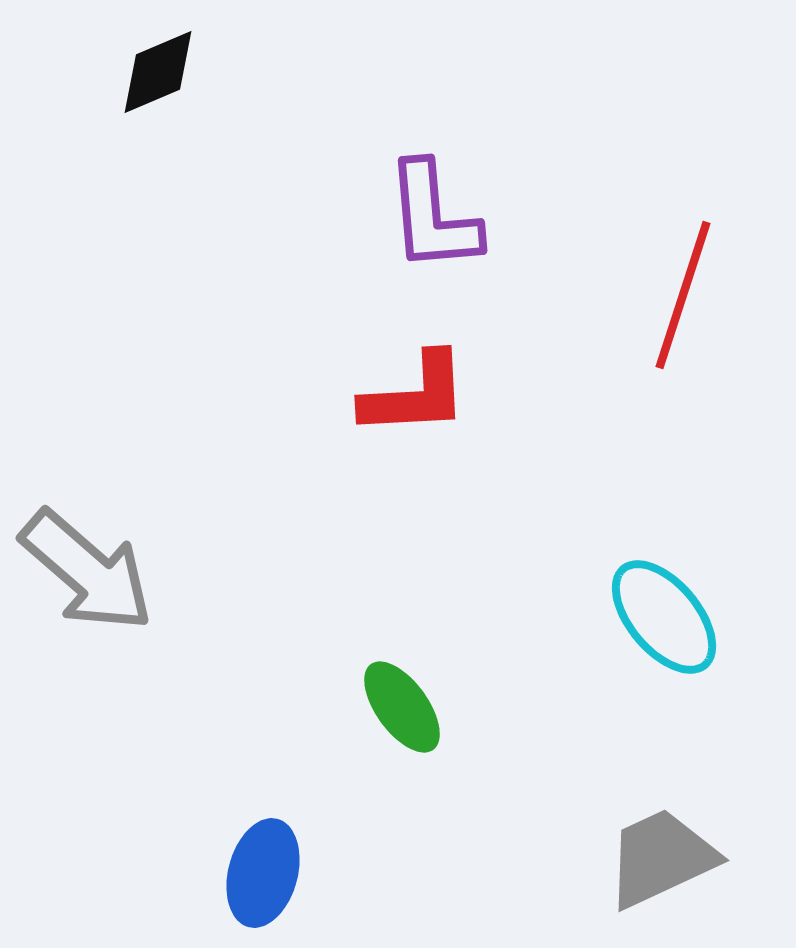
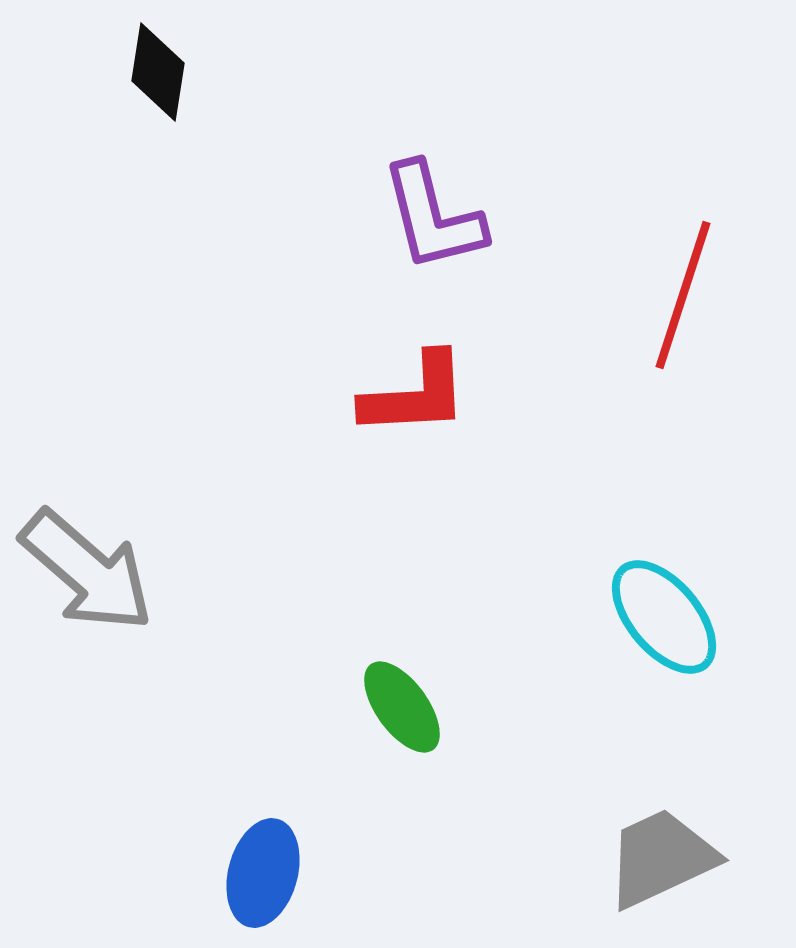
black diamond: rotated 58 degrees counterclockwise
purple L-shape: rotated 9 degrees counterclockwise
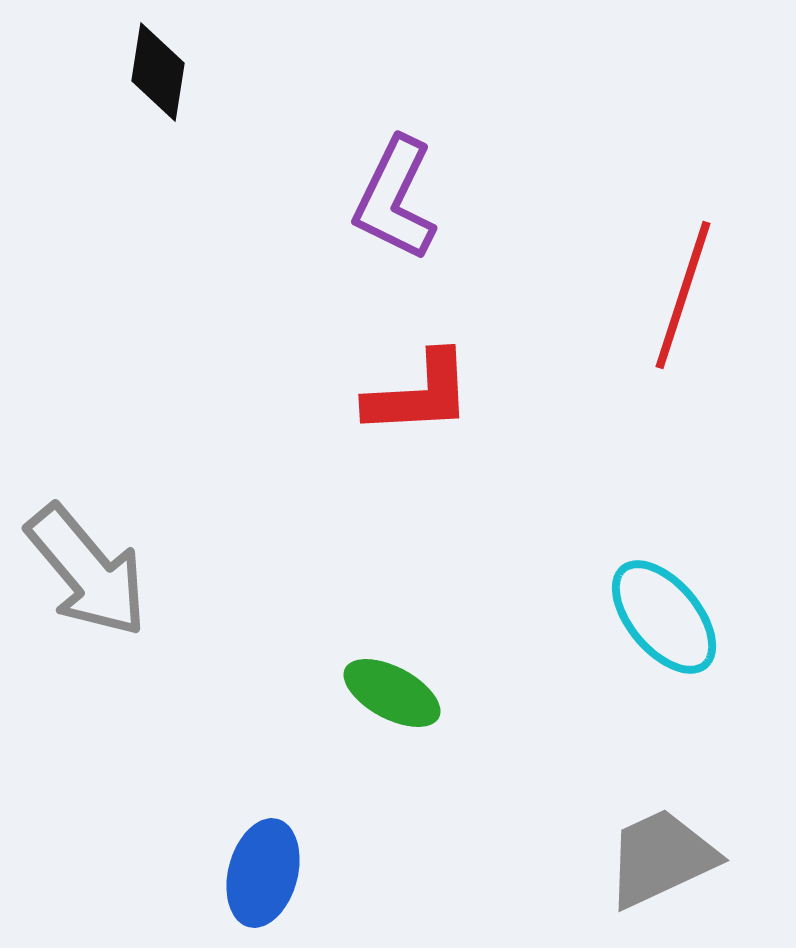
purple L-shape: moved 38 px left, 18 px up; rotated 40 degrees clockwise
red L-shape: moved 4 px right, 1 px up
gray arrow: rotated 9 degrees clockwise
green ellipse: moved 10 px left, 14 px up; rotated 26 degrees counterclockwise
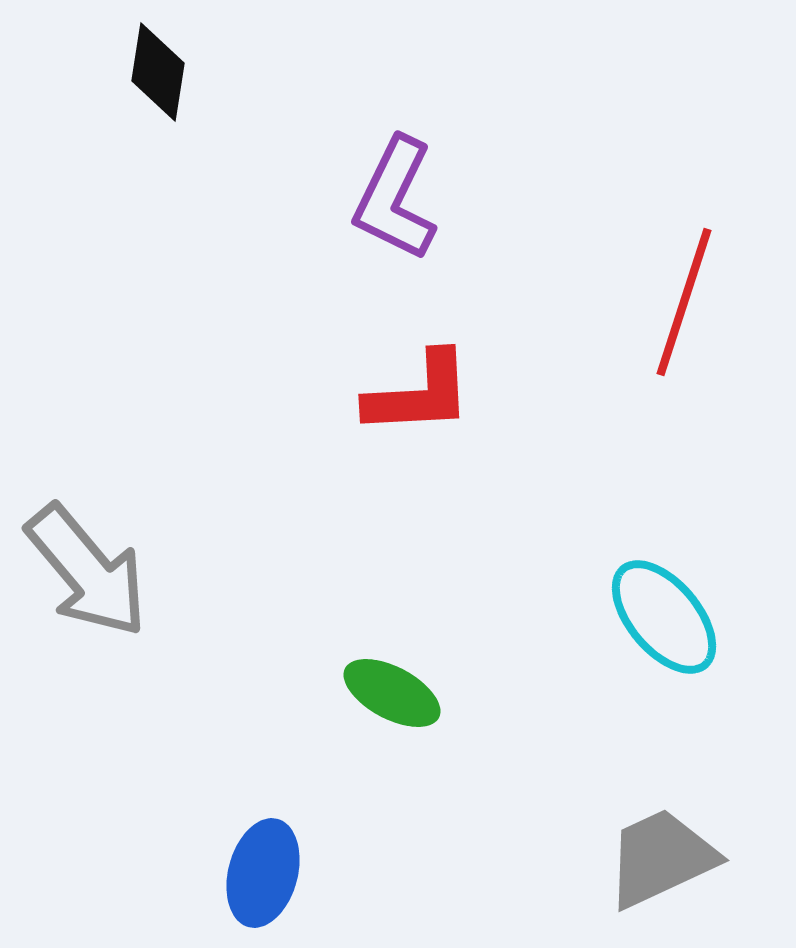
red line: moved 1 px right, 7 px down
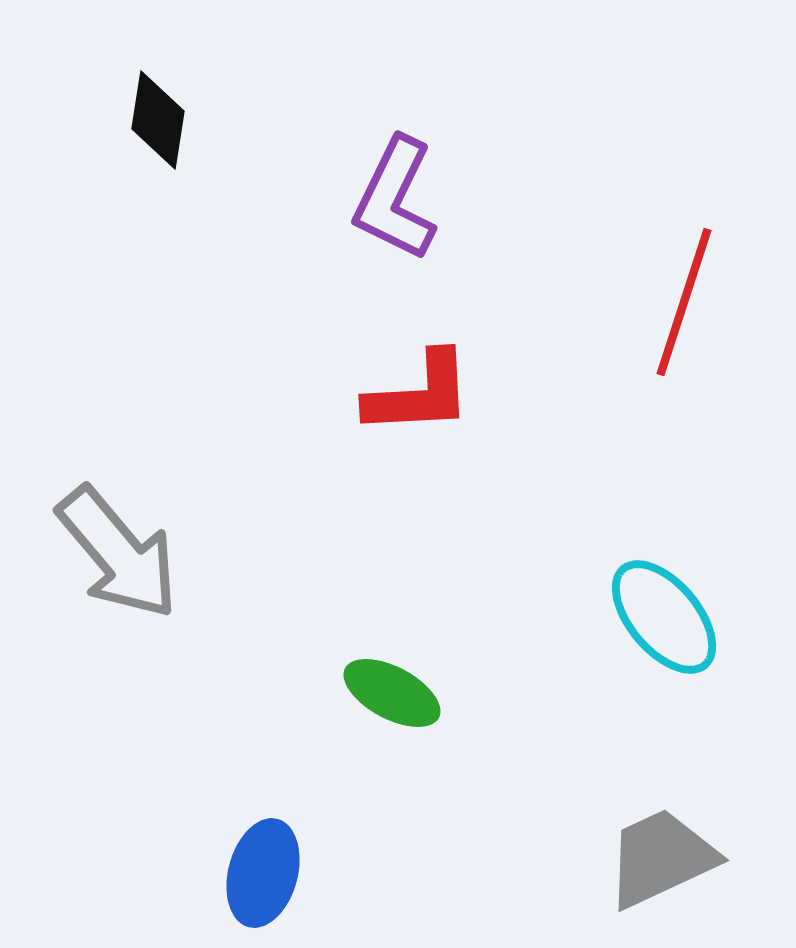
black diamond: moved 48 px down
gray arrow: moved 31 px right, 18 px up
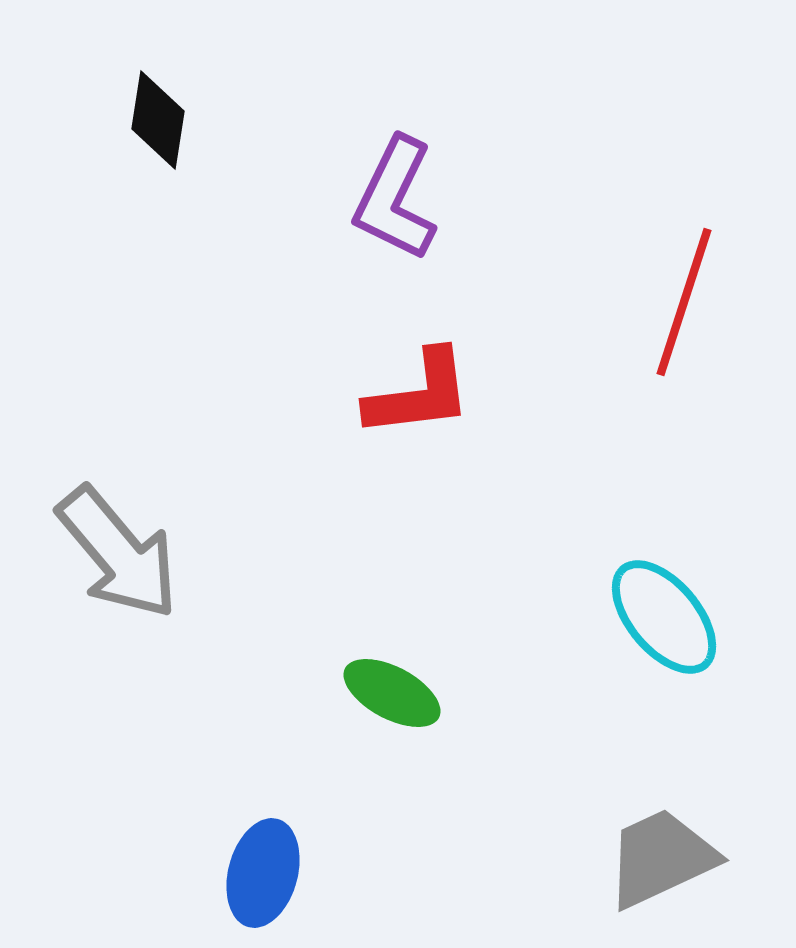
red L-shape: rotated 4 degrees counterclockwise
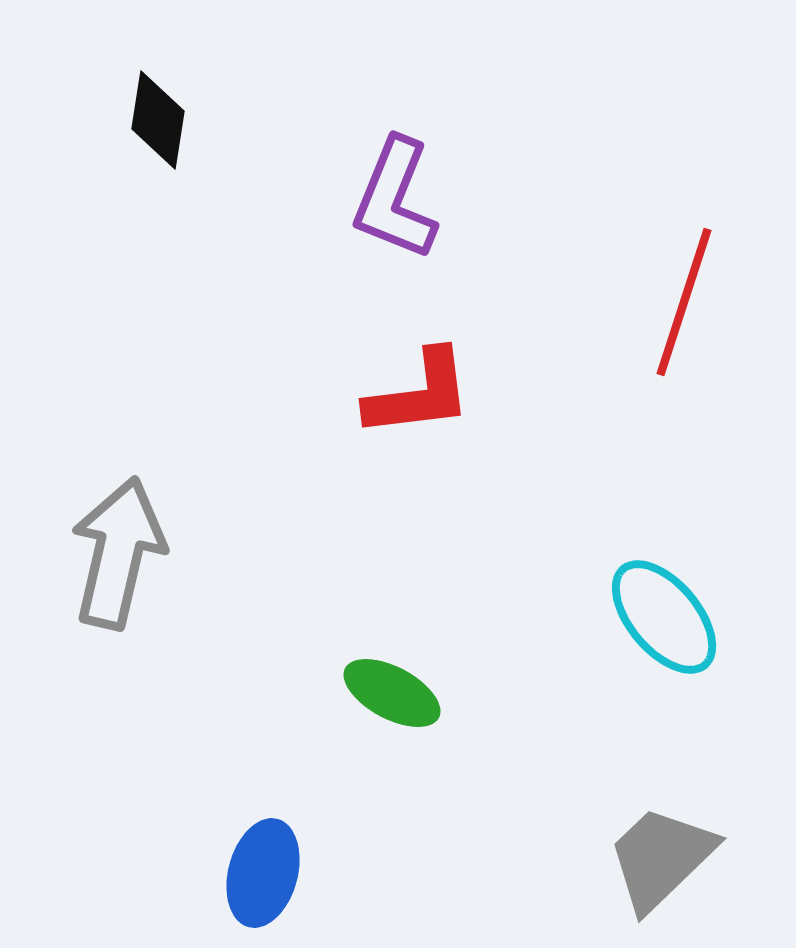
purple L-shape: rotated 4 degrees counterclockwise
gray arrow: rotated 127 degrees counterclockwise
gray trapezoid: rotated 19 degrees counterclockwise
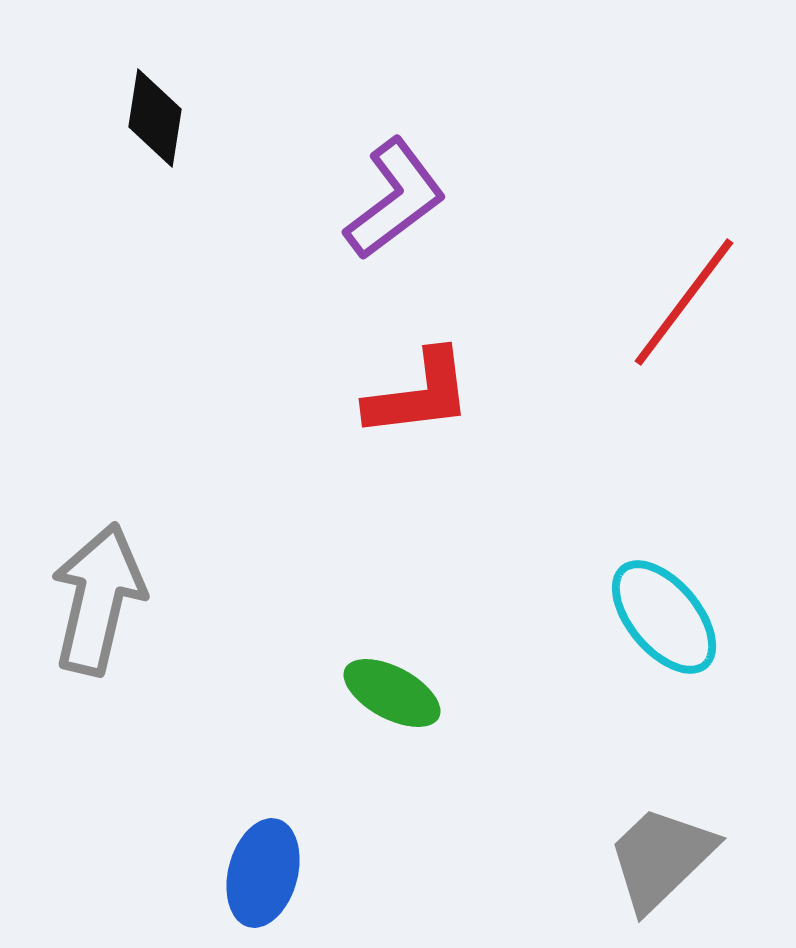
black diamond: moved 3 px left, 2 px up
purple L-shape: rotated 149 degrees counterclockwise
red line: rotated 19 degrees clockwise
gray arrow: moved 20 px left, 46 px down
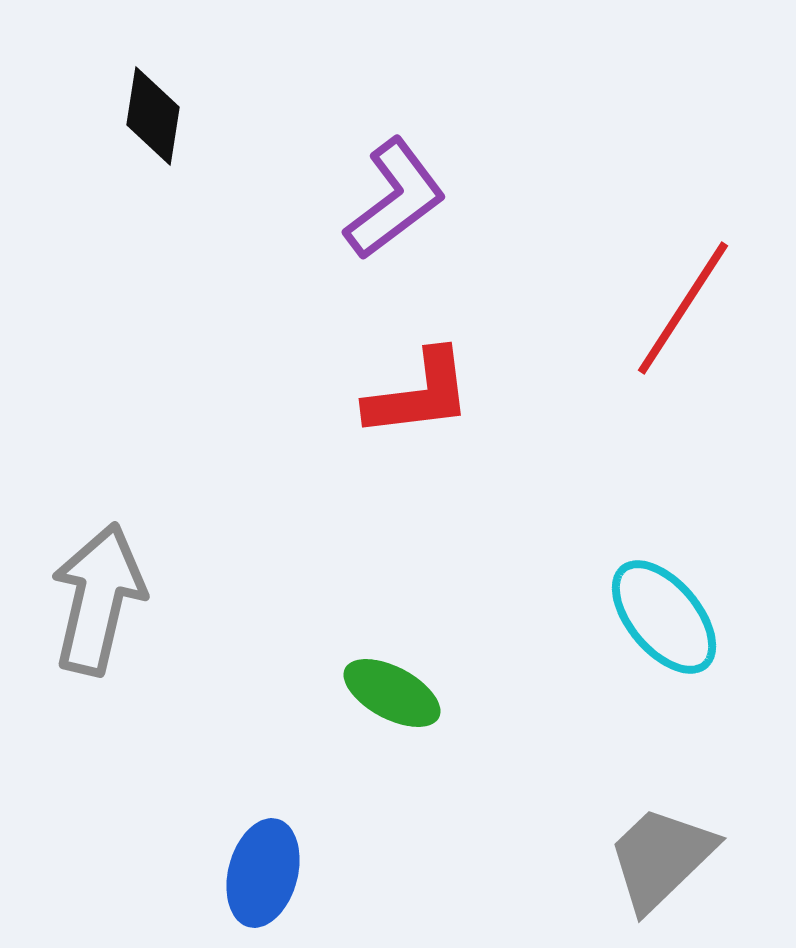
black diamond: moved 2 px left, 2 px up
red line: moved 1 px left, 6 px down; rotated 4 degrees counterclockwise
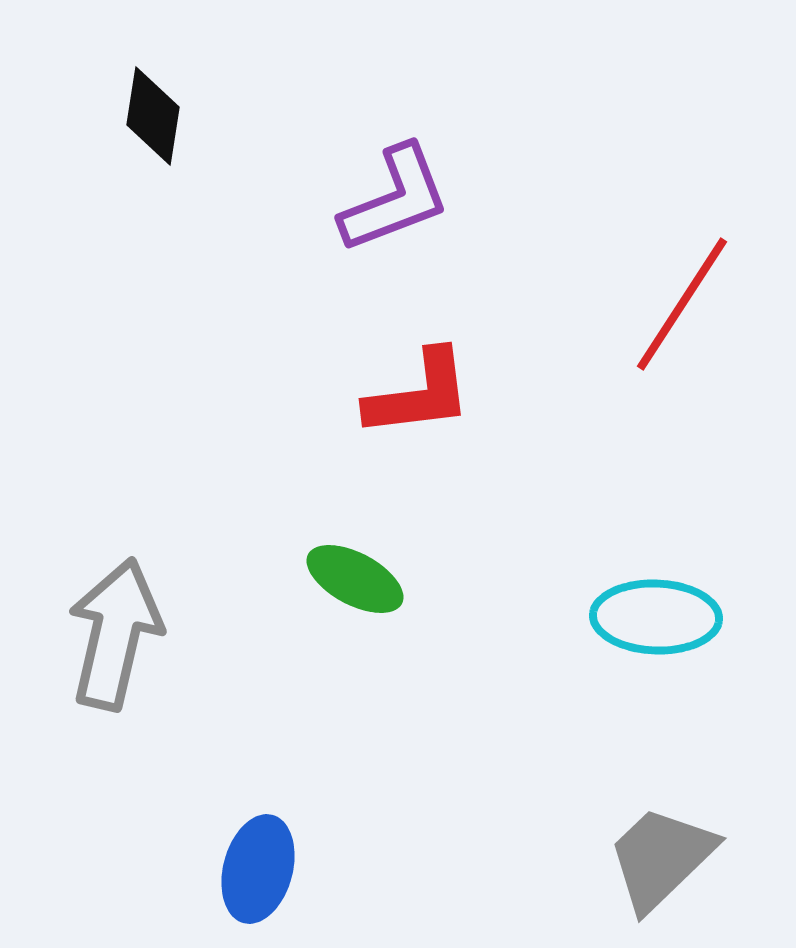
purple L-shape: rotated 16 degrees clockwise
red line: moved 1 px left, 4 px up
gray arrow: moved 17 px right, 35 px down
cyan ellipse: moved 8 px left; rotated 48 degrees counterclockwise
green ellipse: moved 37 px left, 114 px up
blue ellipse: moved 5 px left, 4 px up
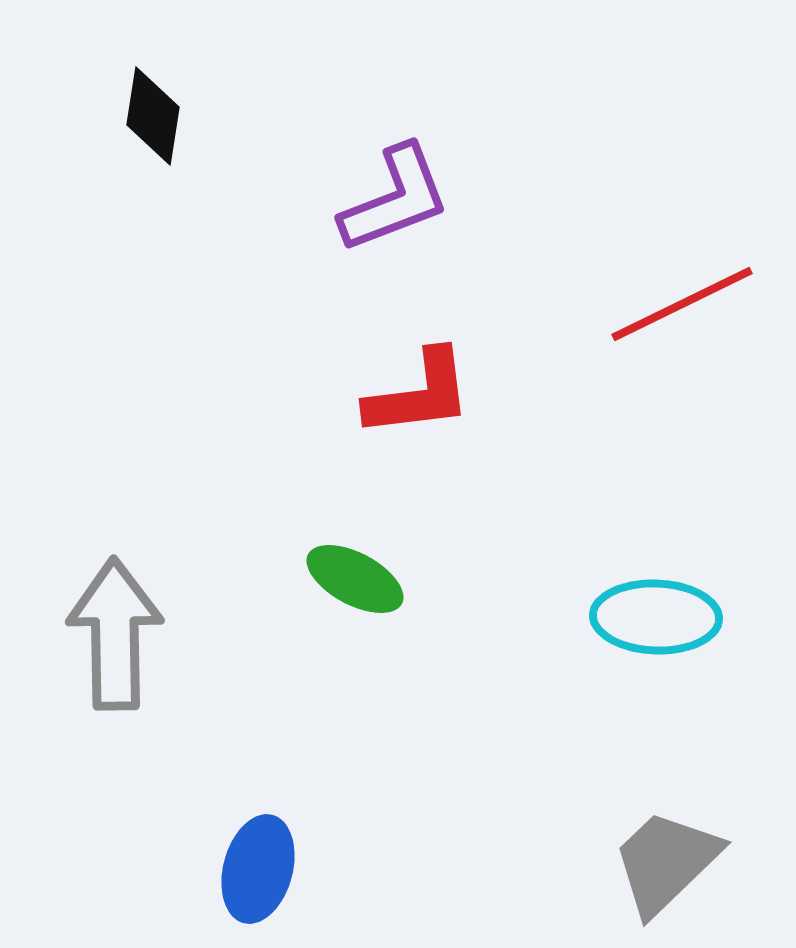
red line: rotated 31 degrees clockwise
gray arrow: rotated 14 degrees counterclockwise
gray trapezoid: moved 5 px right, 4 px down
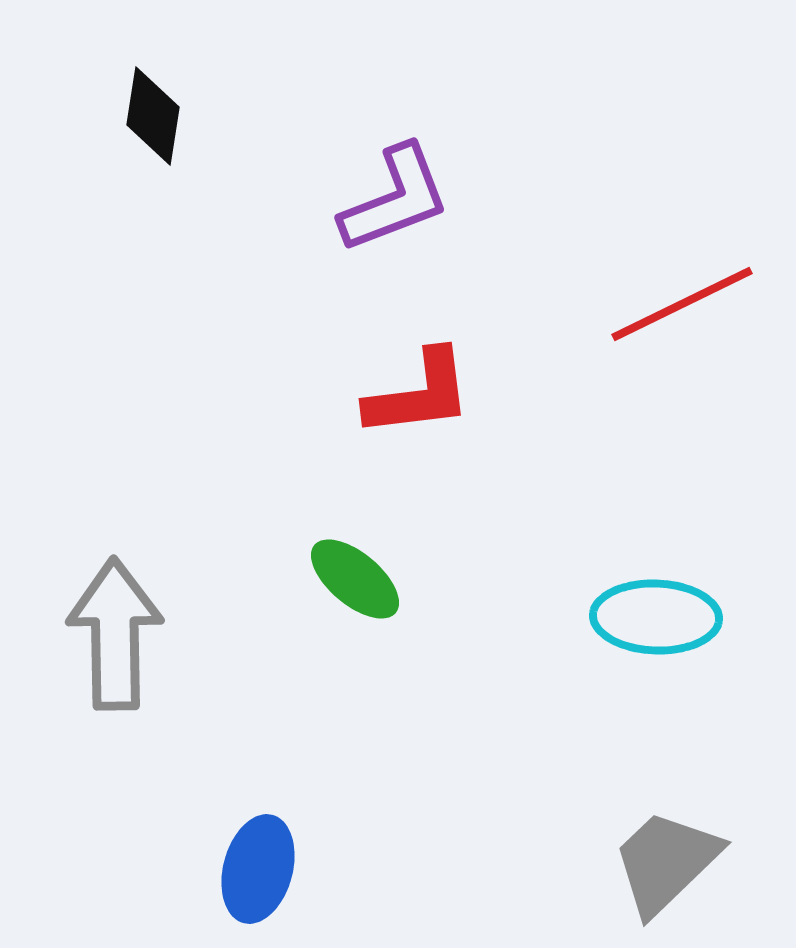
green ellipse: rotated 12 degrees clockwise
